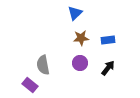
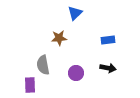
brown star: moved 22 px left
purple circle: moved 4 px left, 10 px down
black arrow: rotated 63 degrees clockwise
purple rectangle: rotated 49 degrees clockwise
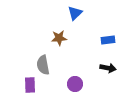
purple circle: moved 1 px left, 11 px down
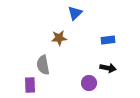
purple circle: moved 14 px right, 1 px up
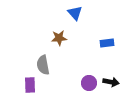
blue triangle: rotated 28 degrees counterclockwise
blue rectangle: moved 1 px left, 3 px down
black arrow: moved 3 px right, 14 px down
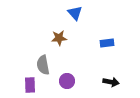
purple circle: moved 22 px left, 2 px up
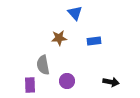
blue rectangle: moved 13 px left, 2 px up
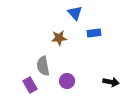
blue rectangle: moved 8 px up
gray semicircle: moved 1 px down
purple rectangle: rotated 28 degrees counterclockwise
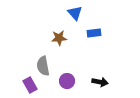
black arrow: moved 11 px left
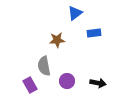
blue triangle: rotated 35 degrees clockwise
brown star: moved 2 px left, 2 px down
gray semicircle: moved 1 px right
black arrow: moved 2 px left, 1 px down
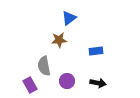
blue triangle: moved 6 px left, 5 px down
blue rectangle: moved 2 px right, 18 px down
brown star: moved 2 px right
